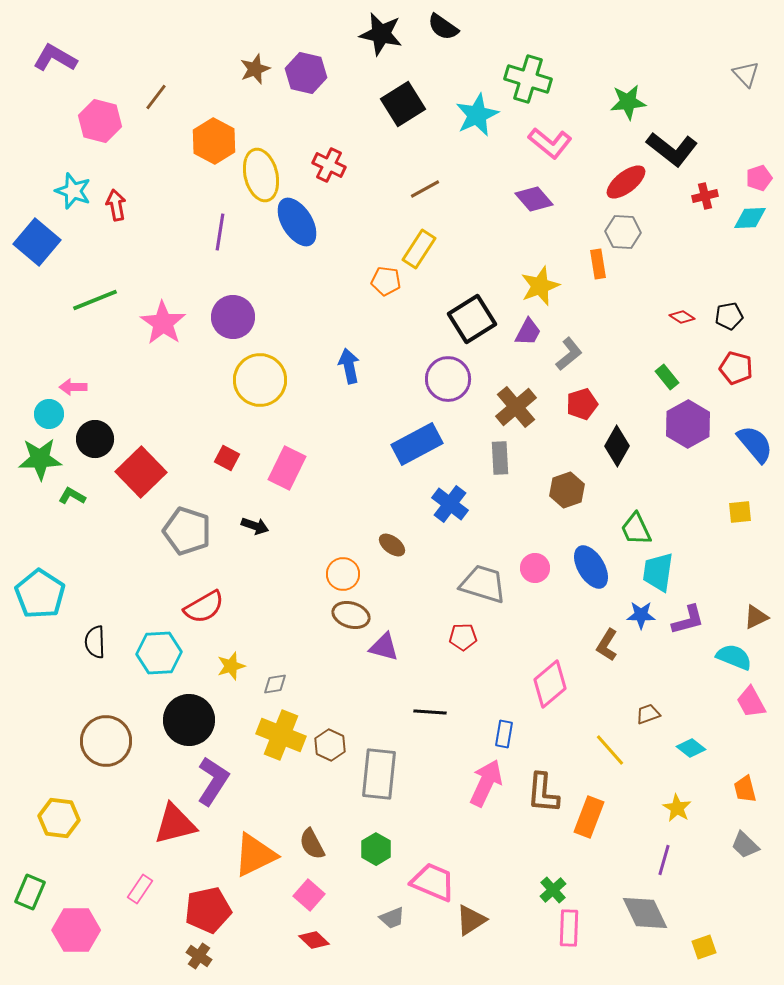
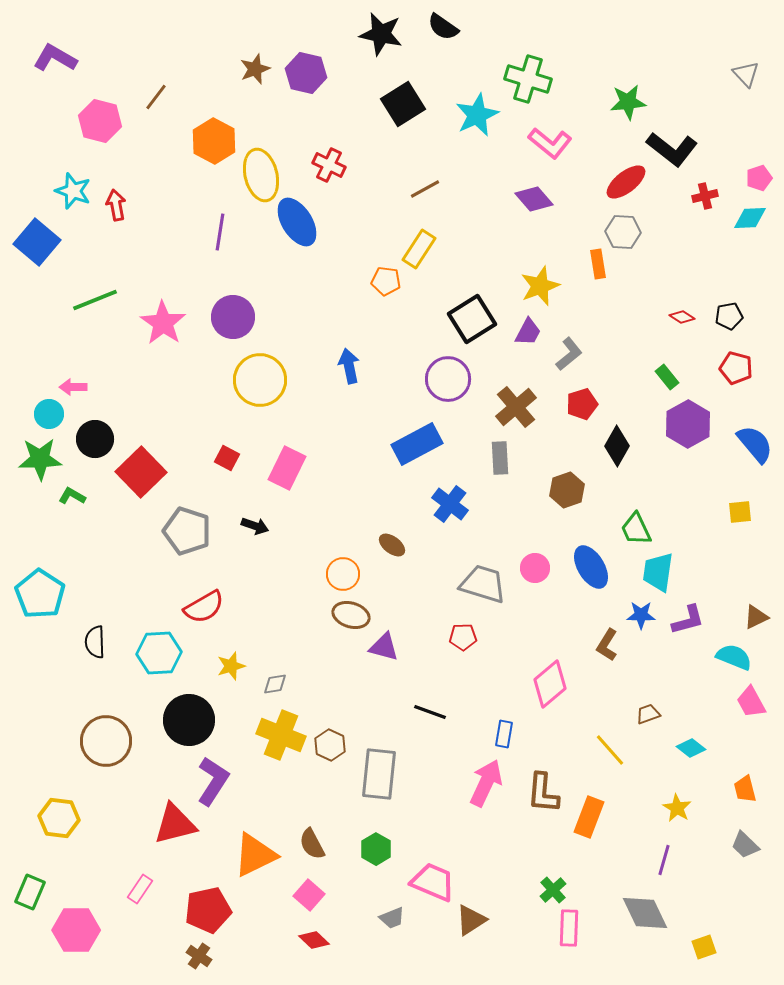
black line at (430, 712): rotated 16 degrees clockwise
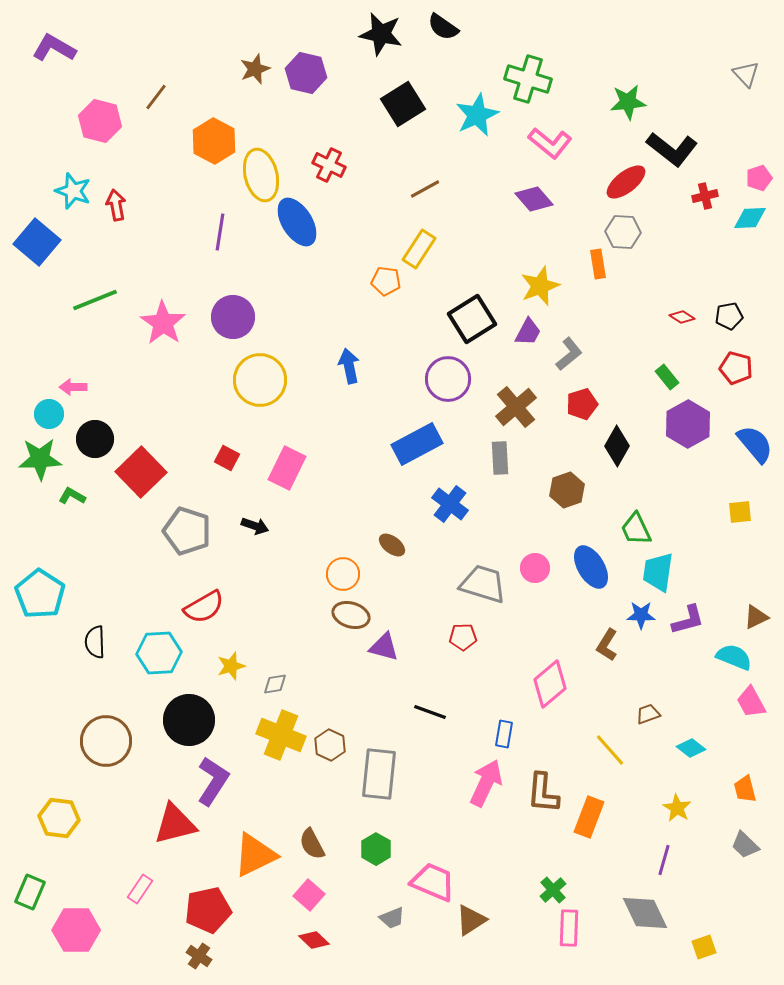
purple L-shape at (55, 58): moved 1 px left, 10 px up
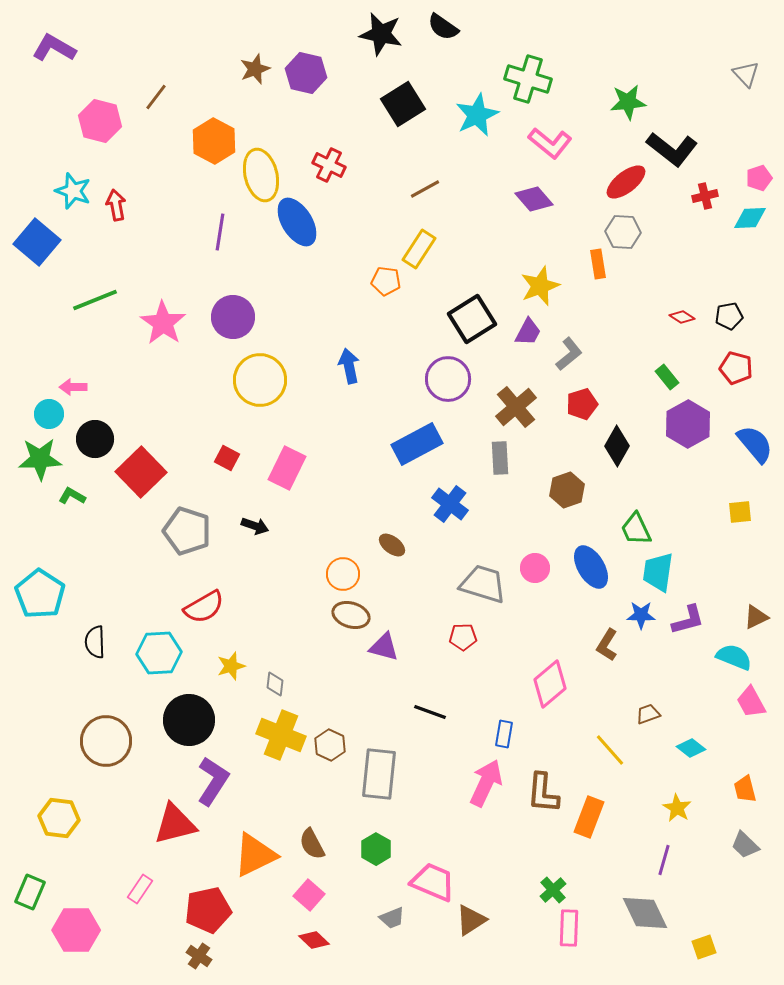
gray diamond at (275, 684): rotated 75 degrees counterclockwise
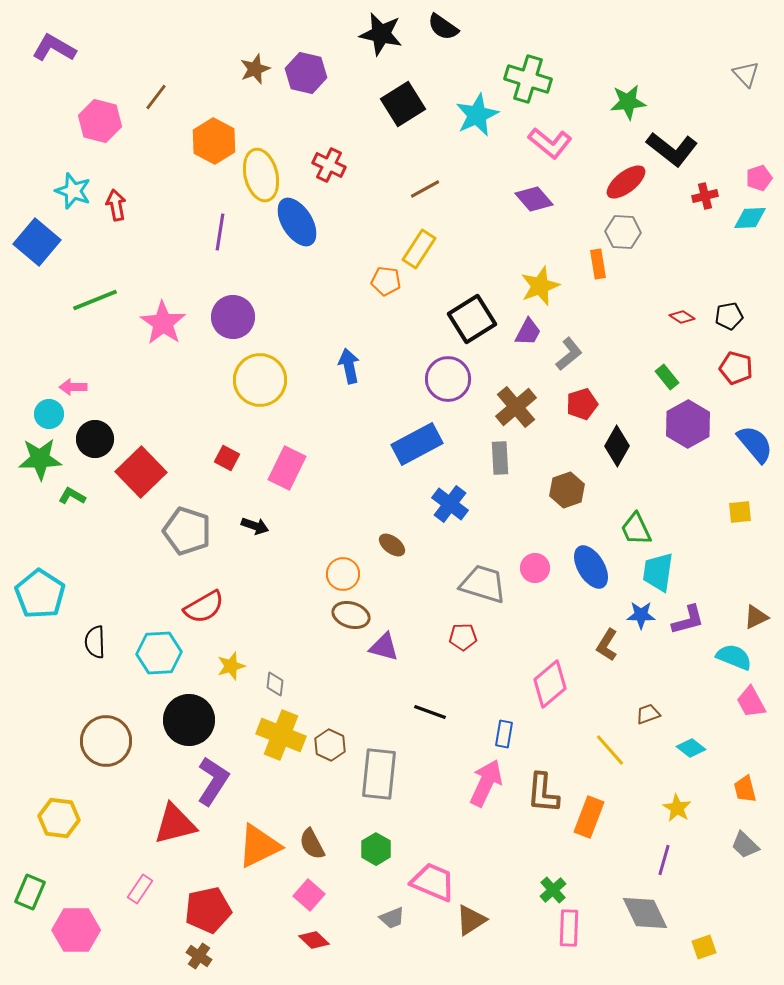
orange triangle at (255, 855): moved 4 px right, 9 px up
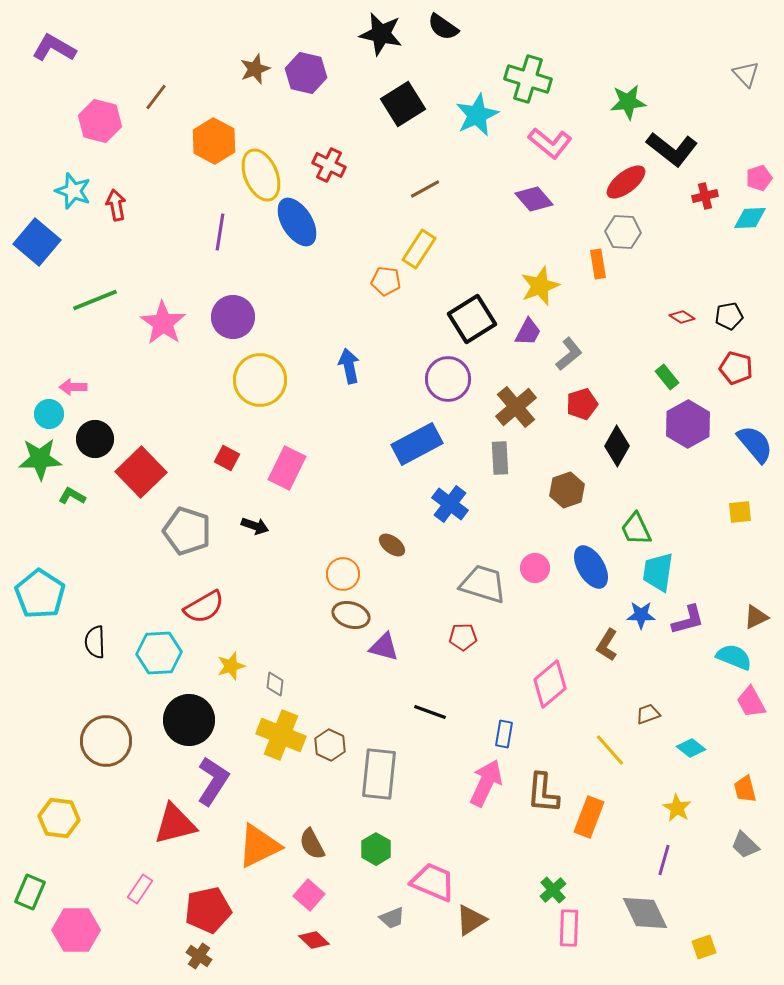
yellow ellipse at (261, 175): rotated 9 degrees counterclockwise
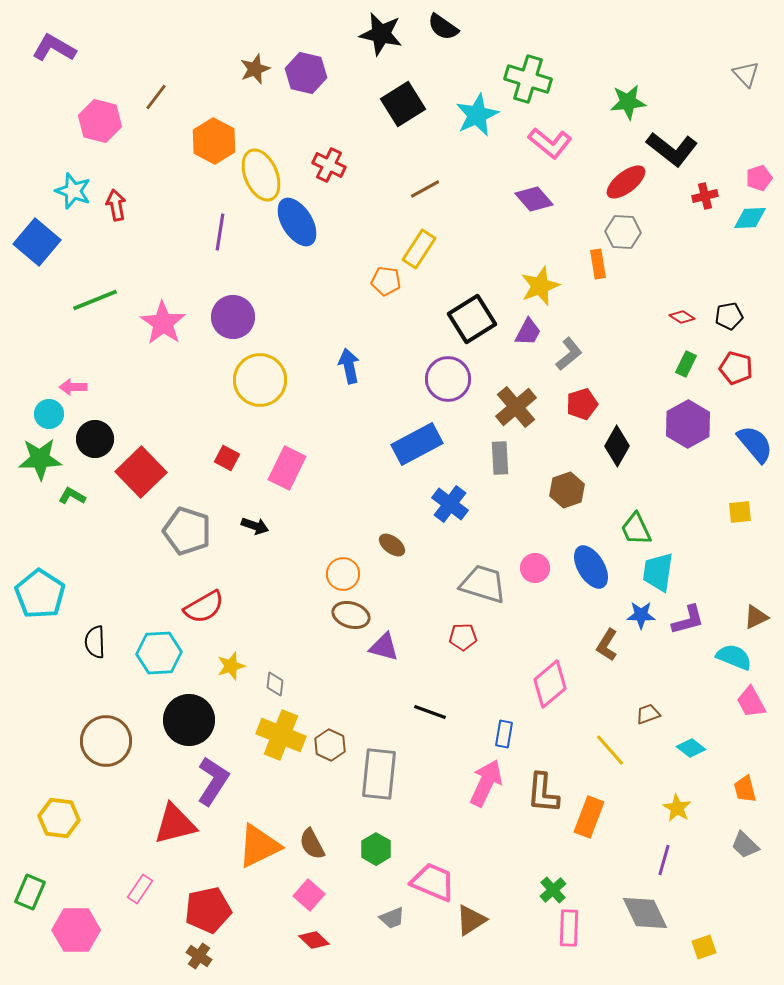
green rectangle at (667, 377): moved 19 px right, 13 px up; rotated 65 degrees clockwise
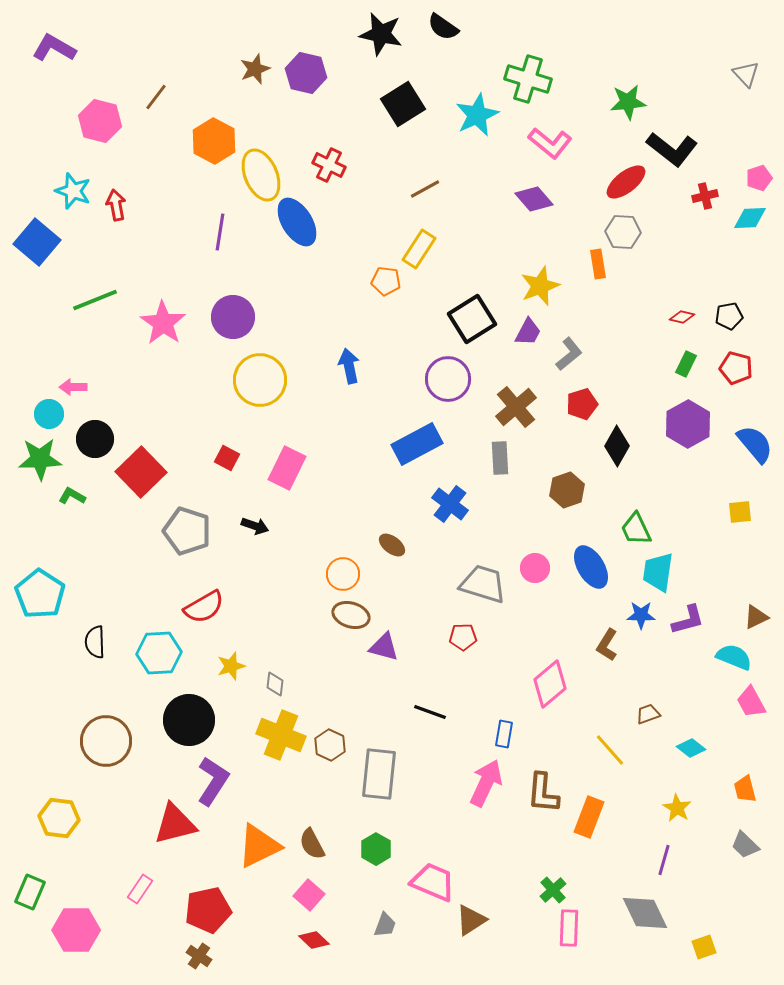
red diamond at (682, 317): rotated 20 degrees counterclockwise
gray trapezoid at (392, 918): moved 7 px left, 7 px down; rotated 48 degrees counterclockwise
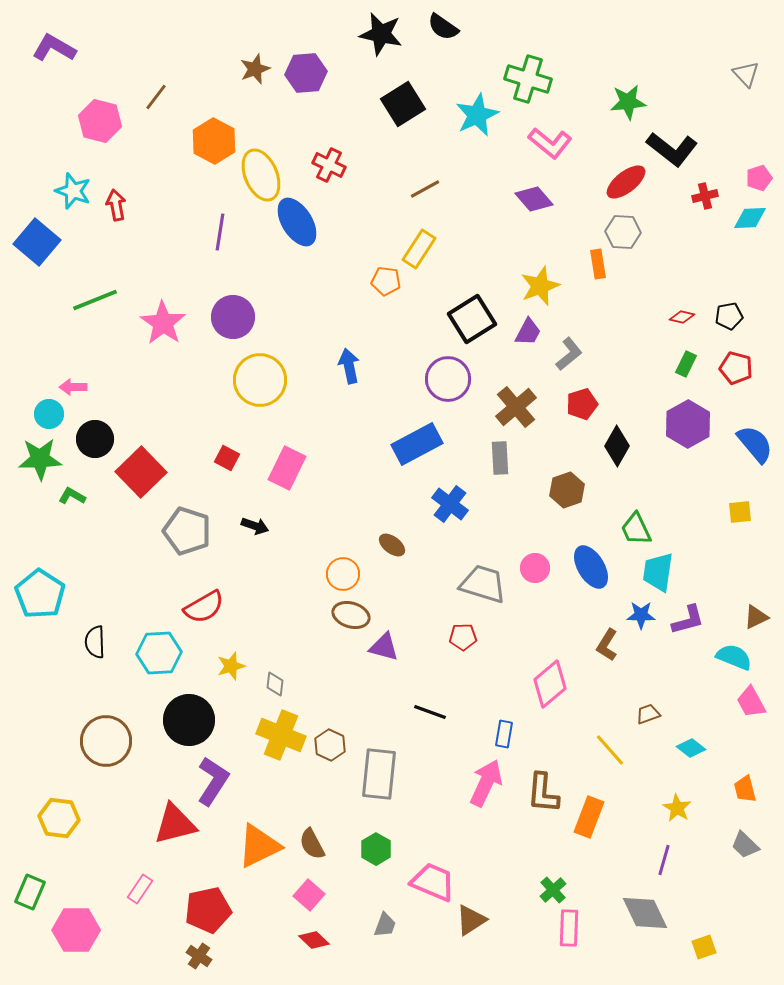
purple hexagon at (306, 73): rotated 18 degrees counterclockwise
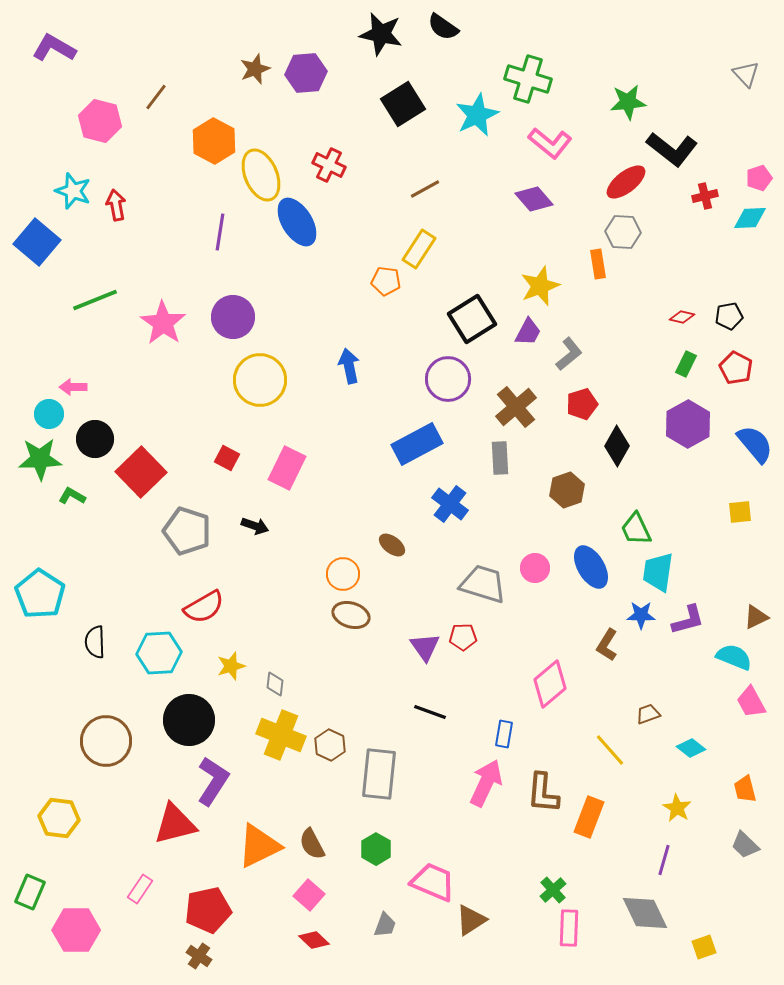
red pentagon at (736, 368): rotated 12 degrees clockwise
purple triangle at (384, 647): moved 41 px right; rotated 40 degrees clockwise
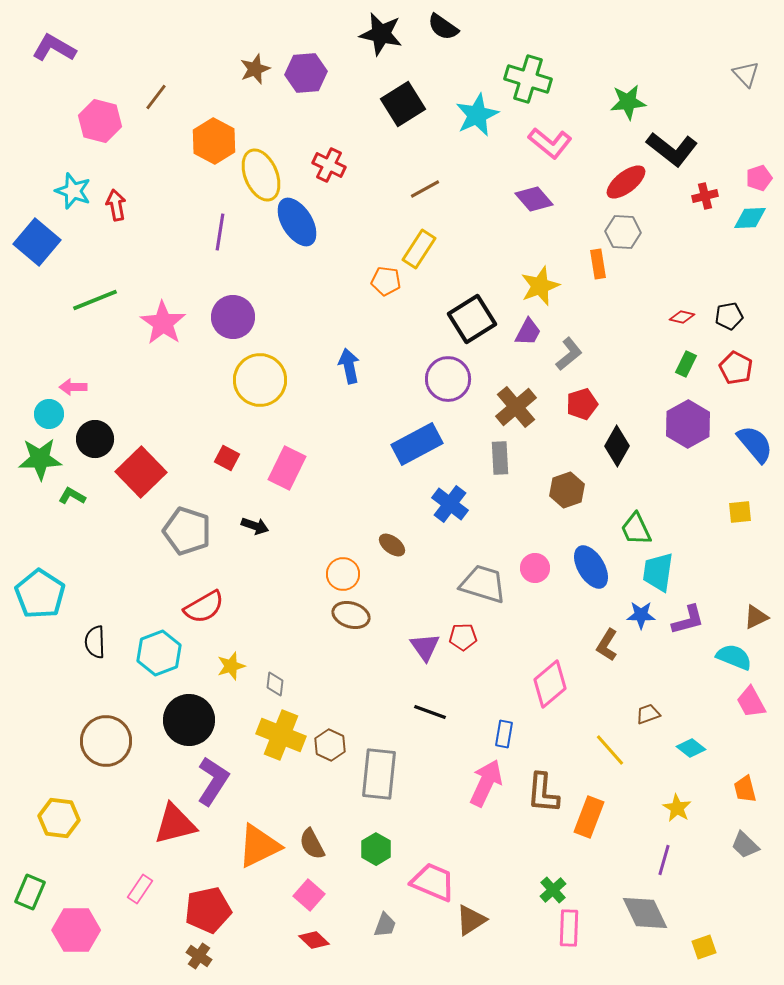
cyan hexagon at (159, 653): rotated 18 degrees counterclockwise
